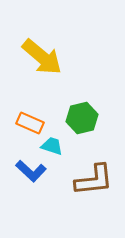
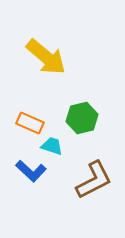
yellow arrow: moved 4 px right
brown L-shape: rotated 21 degrees counterclockwise
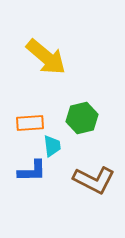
orange rectangle: rotated 28 degrees counterclockwise
cyan trapezoid: rotated 65 degrees clockwise
blue L-shape: moved 1 px right; rotated 44 degrees counterclockwise
brown L-shape: rotated 54 degrees clockwise
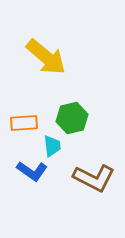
green hexagon: moved 10 px left
orange rectangle: moved 6 px left
blue L-shape: rotated 36 degrees clockwise
brown L-shape: moved 2 px up
